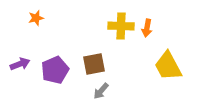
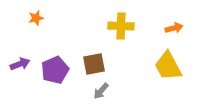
orange arrow: moved 27 px right; rotated 114 degrees counterclockwise
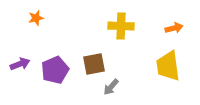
yellow trapezoid: rotated 20 degrees clockwise
gray arrow: moved 10 px right, 4 px up
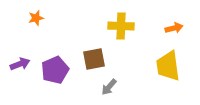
brown square: moved 5 px up
gray arrow: moved 2 px left
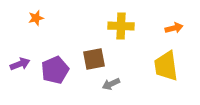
yellow trapezoid: moved 2 px left
gray arrow: moved 2 px right, 3 px up; rotated 24 degrees clockwise
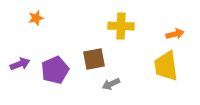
orange arrow: moved 1 px right, 6 px down
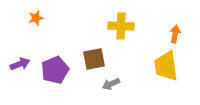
orange arrow: rotated 66 degrees counterclockwise
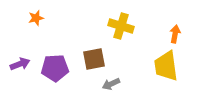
yellow cross: rotated 15 degrees clockwise
purple pentagon: moved 2 px up; rotated 20 degrees clockwise
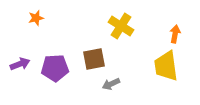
yellow cross: rotated 15 degrees clockwise
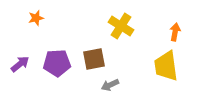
orange arrow: moved 2 px up
purple arrow: rotated 18 degrees counterclockwise
purple pentagon: moved 2 px right, 5 px up
gray arrow: moved 1 px left, 1 px down
